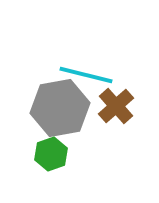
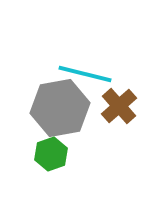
cyan line: moved 1 px left, 1 px up
brown cross: moved 3 px right
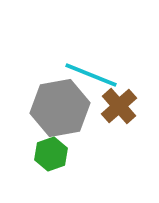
cyan line: moved 6 px right, 1 px down; rotated 8 degrees clockwise
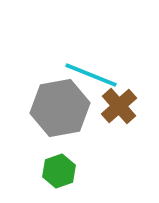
green hexagon: moved 8 px right, 17 px down
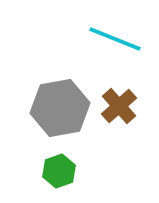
cyan line: moved 24 px right, 36 px up
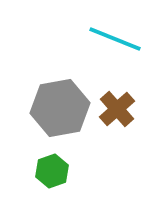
brown cross: moved 2 px left, 3 px down
green hexagon: moved 7 px left
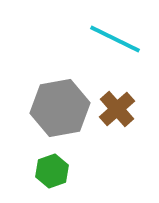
cyan line: rotated 4 degrees clockwise
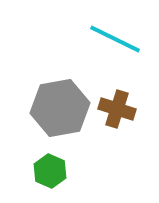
brown cross: rotated 30 degrees counterclockwise
green hexagon: moved 2 px left; rotated 16 degrees counterclockwise
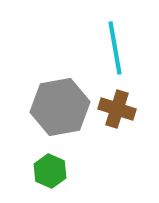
cyan line: moved 9 px down; rotated 54 degrees clockwise
gray hexagon: moved 1 px up
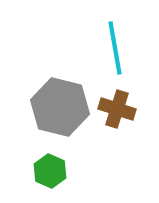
gray hexagon: rotated 24 degrees clockwise
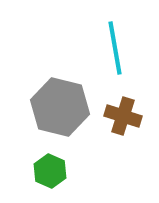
brown cross: moved 6 px right, 7 px down
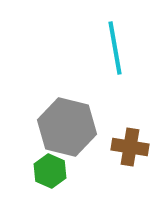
gray hexagon: moved 7 px right, 20 px down
brown cross: moved 7 px right, 31 px down; rotated 9 degrees counterclockwise
